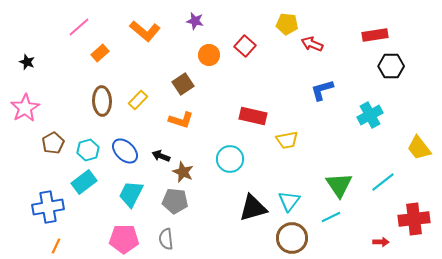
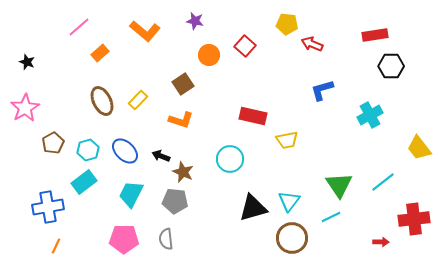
brown ellipse at (102, 101): rotated 24 degrees counterclockwise
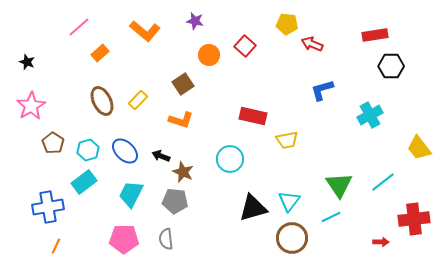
pink star at (25, 108): moved 6 px right, 2 px up
brown pentagon at (53, 143): rotated 10 degrees counterclockwise
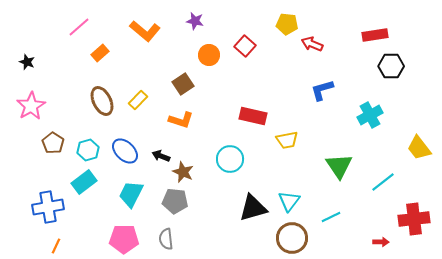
green triangle at (339, 185): moved 19 px up
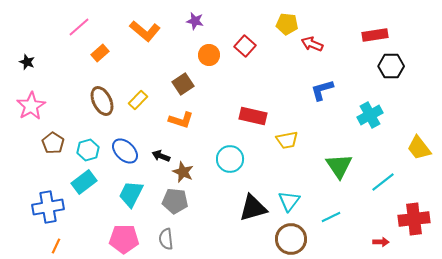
brown circle at (292, 238): moved 1 px left, 1 px down
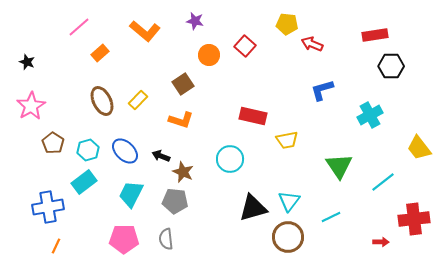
brown circle at (291, 239): moved 3 px left, 2 px up
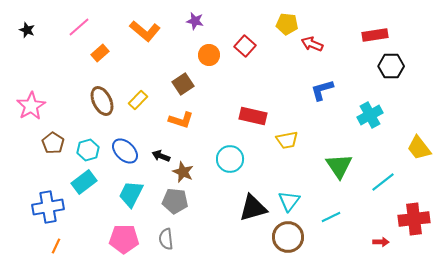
black star at (27, 62): moved 32 px up
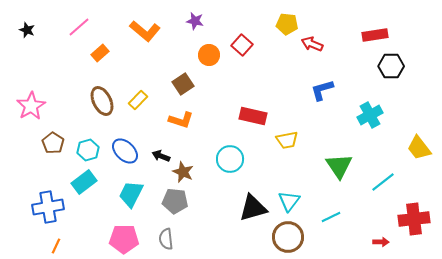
red square at (245, 46): moved 3 px left, 1 px up
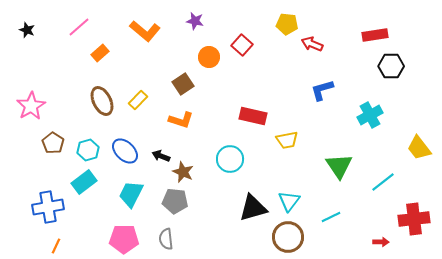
orange circle at (209, 55): moved 2 px down
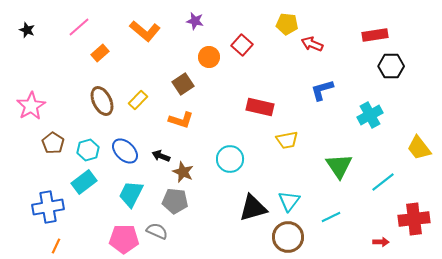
red rectangle at (253, 116): moved 7 px right, 9 px up
gray semicircle at (166, 239): moved 9 px left, 8 px up; rotated 120 degrees clockwise
